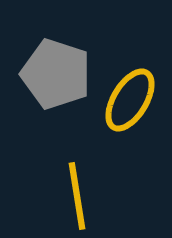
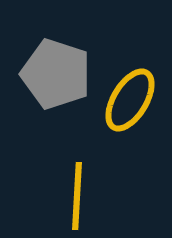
yellow line: rotated 12 degrees clockwise
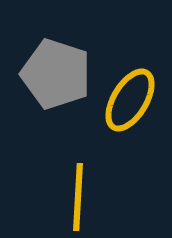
yellow line: moved 1 px right, 1 px down
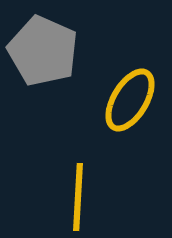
gray pentagon: moved 13 px left, 23 px up; rotated 6 degrees clockwise
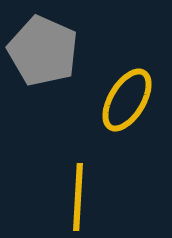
yellow ellipse: moved 3 px left
